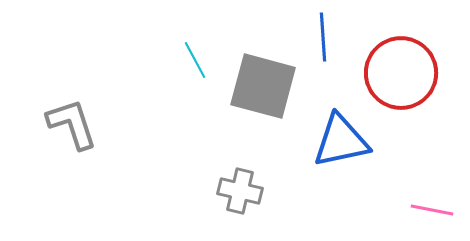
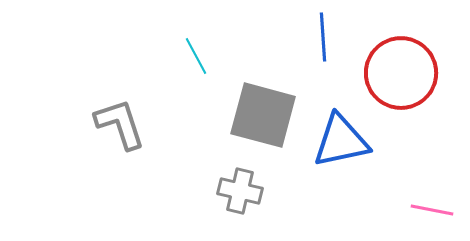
cyan line: moved 1 px right, 4 px up
gray square: moved 29 px down
gray L-shape: moved 48 px right
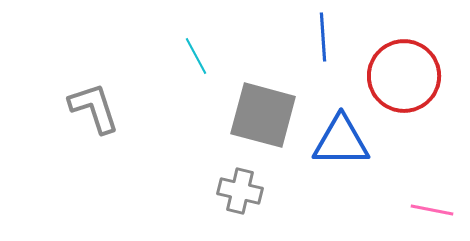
red circle: moved 3 px right, 3 px down
gray L-shape: moved 26 px left, 16 px up
blue triangle: rotated 12 degrees clockwise
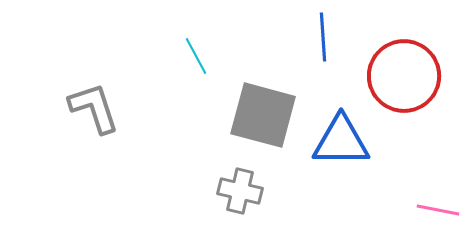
pink line: moved 6 px right
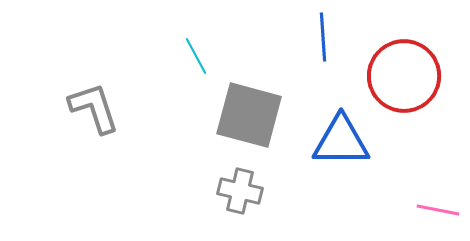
gray square: moved 14 px left
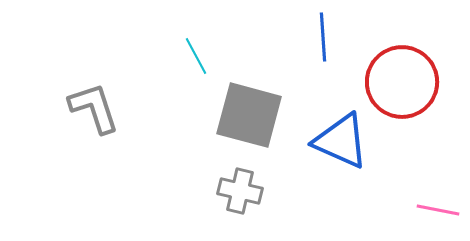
red circle: moved 2 px left, 6 px down
blue triangle: rotated 24 degrees clockwise
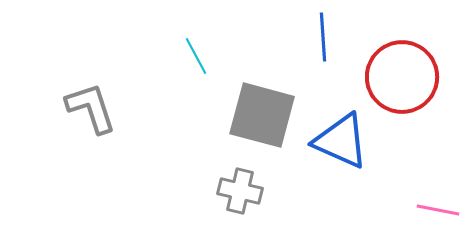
red circle: moved 5 px up
gray L-shape: moved 3 px left
gray square: moved 13 px right
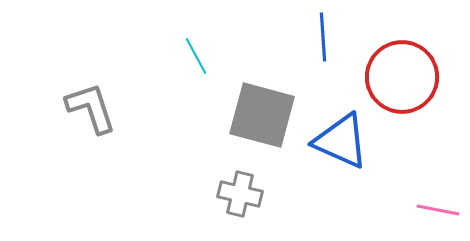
gray cross: moved 3 px down
